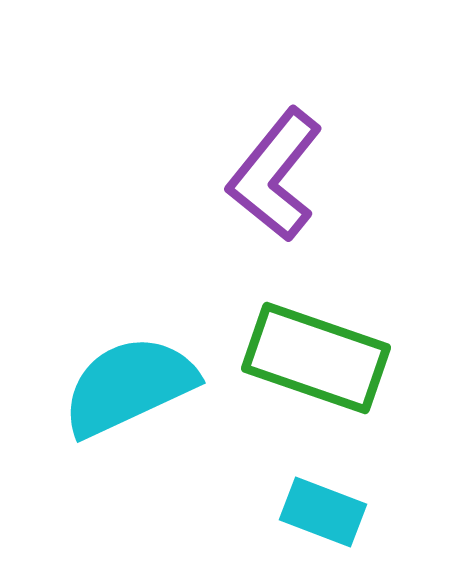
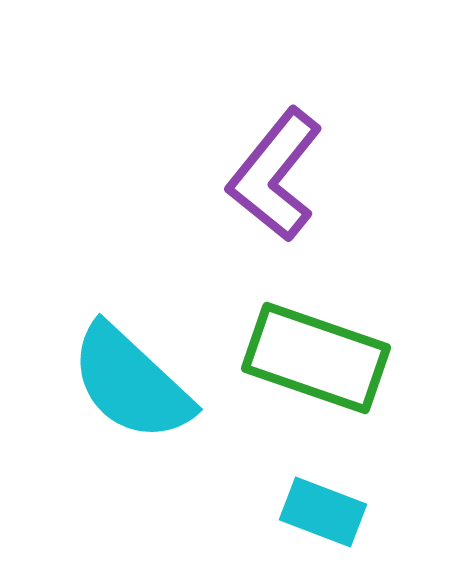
cyan semicircle: moved 2 px right, 3 px up; rotated 112 degrees counterclockwise
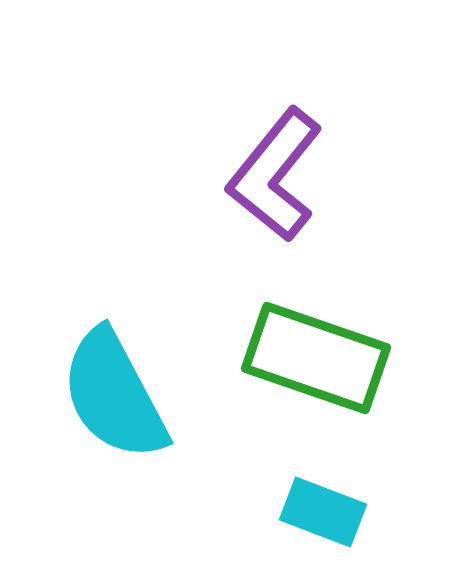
cyan semicircle: moved 17 px left, 12 px down; rotated 19 degrees clockwise
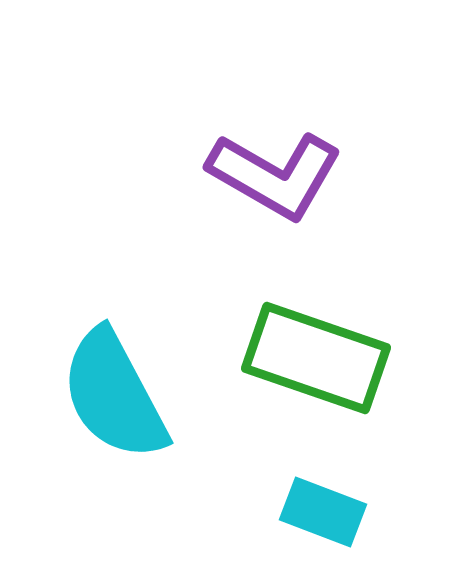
purple L-shape: rotated 99 degrees counterclockwise
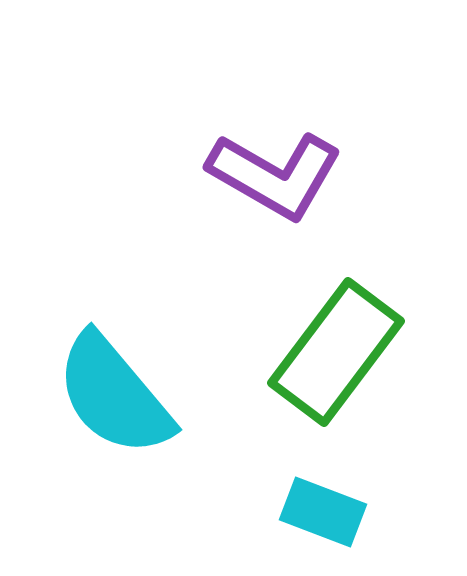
green rectangle: moved 20 px right, 6 px up; rotated 72 degrees counterclockwise
cyan semicircle: rotated 12 degrees counterclockwise
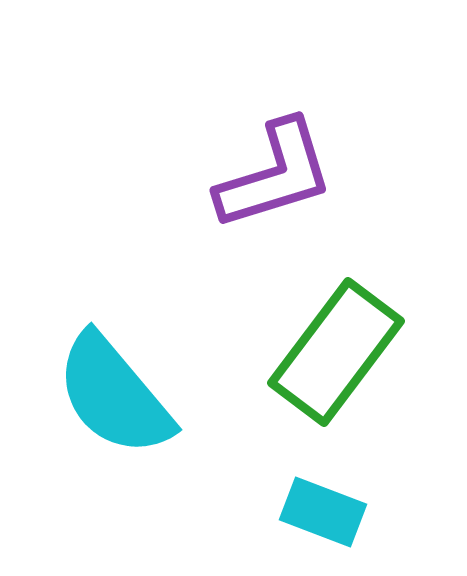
purple L-shape: rotated 47 degrees counterclockwise
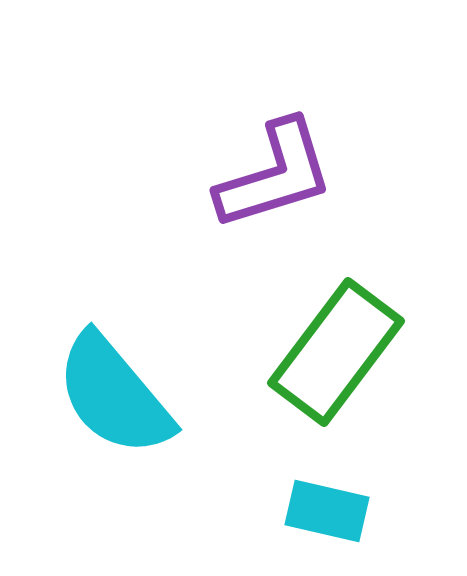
cyan rectangle: moved 4 px right, 1 px up; rotated 8 degrees counterclockwise
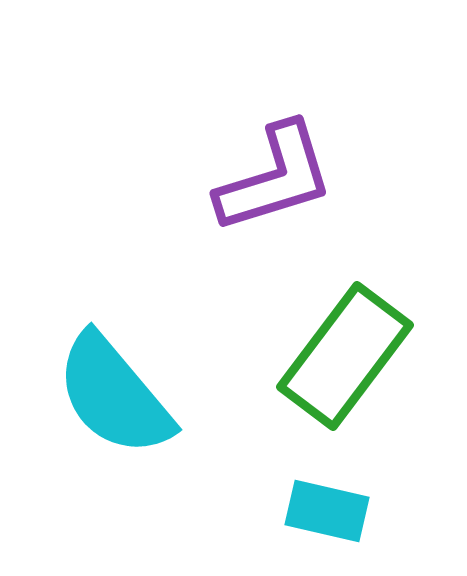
purple L-shape: moved 3 px down
green rectangle: moved 9 px right, 4 px down
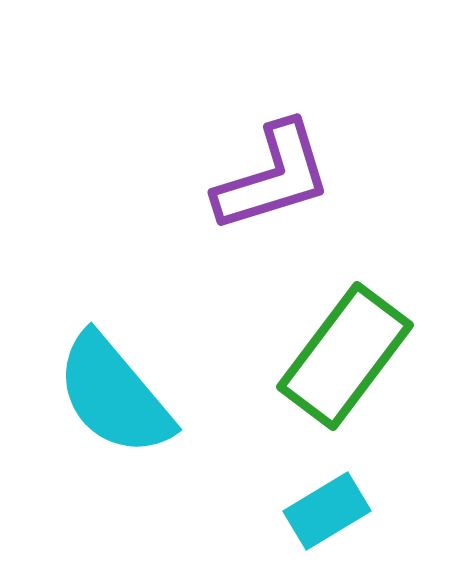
purple L-shape: moved 2 px left, 1 px up
cyan rectangle: rotated 44 degrees counterclockwise
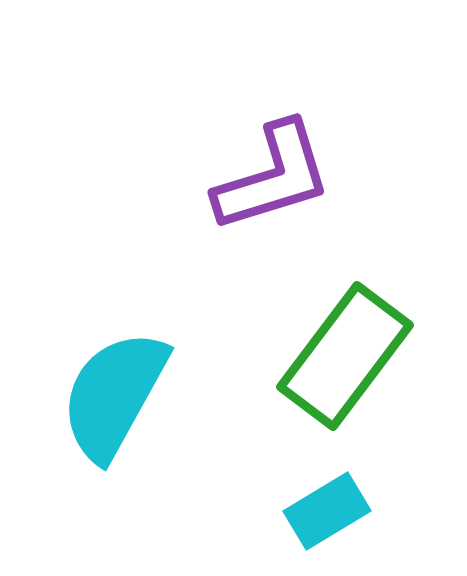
cyan semicircle: rotated 69 degrees clockwise
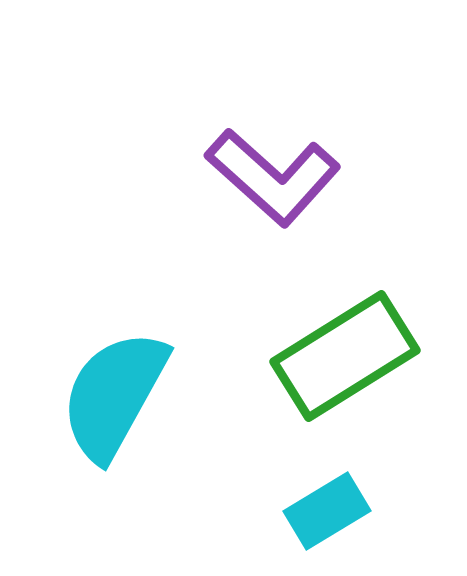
purple L-shape: rotated 59 degrees clockwise
green rectangle: rotated 21 degrees clockwise
